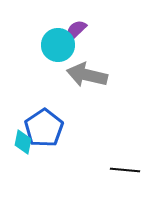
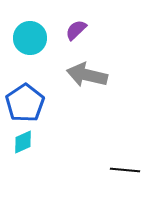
cyan circle: moved 28 px left, 7 px up
blue pentagon: moved 19 px left, 25 px up
cyan diamond: rotated 55 degrees clockwise
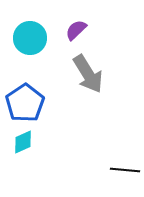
gray arrow: moved 1 px right, 1 px up; rotated 135 degrees counterclockwise
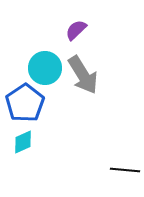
cyan circle: moved 15 px right, 30 px down
gray arrow: moved 5 px left, 1 px down
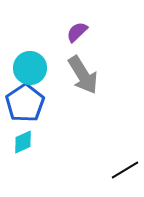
purple semicircle: moved 1 px right, 2 px down
cyan circle: moved 15 px left
black line: rotated 36 degrees counterclockwise
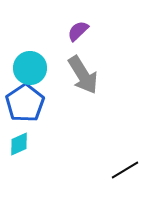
purple semicircle: moved 1 px right, 1 px up
cyan diamond: moved 4 px left, 2 px down
